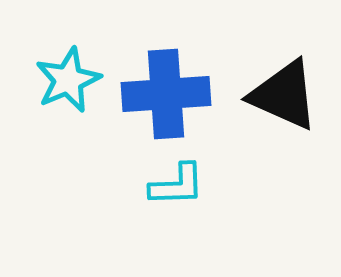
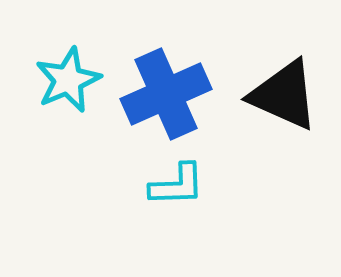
blue cross: rotated 20 degrees counterclockwise
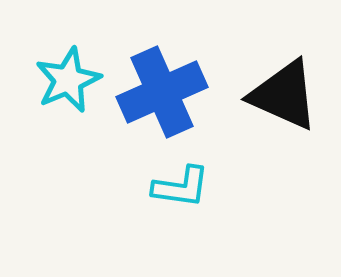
blue cross: moved 4 px left, 2 px up
cyan L-shape: moved 4 px right, 2 px down; rotated 10 degrees clockwise
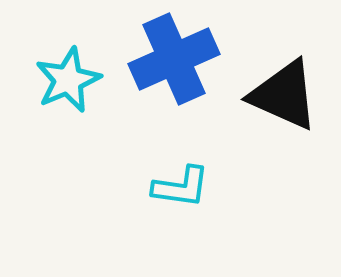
blue cross: moved 12 px right, 33 px up
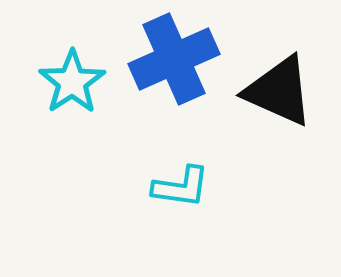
cyan star: moved 4 px right, 2 px down; rotated 10 degrees counterclockwise
black triangle: moved 5 px left, 4 px up
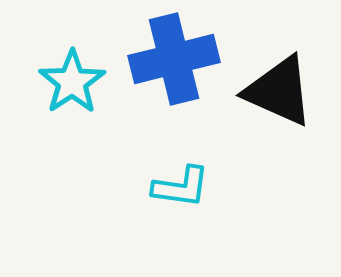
blue cross: rotated 10 degrees clockwise
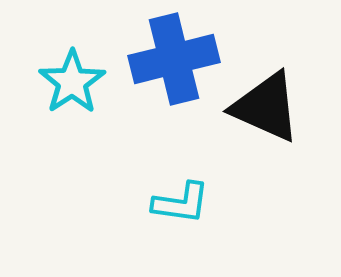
black triangle: moved 13 px left, 16 px down
cyan L-shape: moved 16 px down
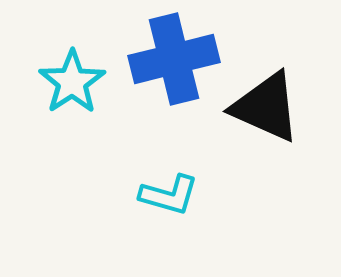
cyan L-shape: moved 12 px left, 8 px up; rotated 8 degrees clockwise
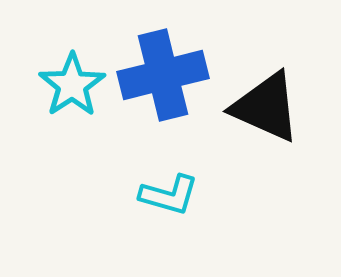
blue cross: moved 11 px left, 16 px down
cyan star: moved 3 px down
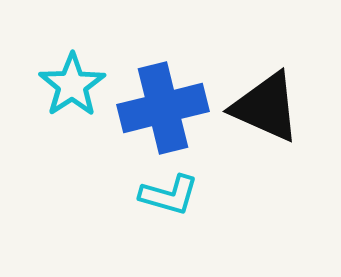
blue cross: moved 33 px down
